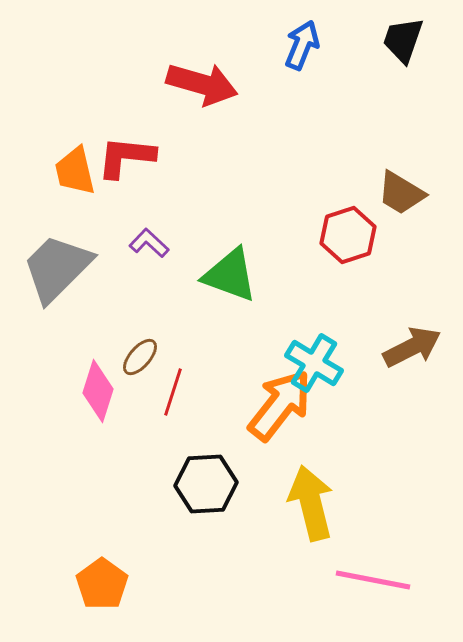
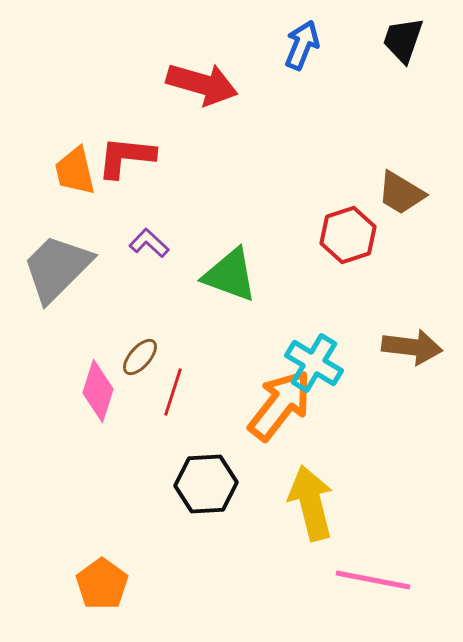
brown arrow: rotated 34 degrees clockwise
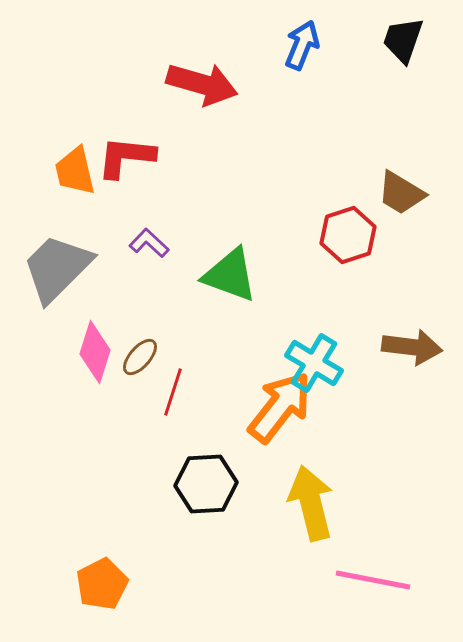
pink diamond: moved 3 px left, 39 px up
orange arrow: moved 2 px down
orange pentagon: rotated 9 degrees clockwise
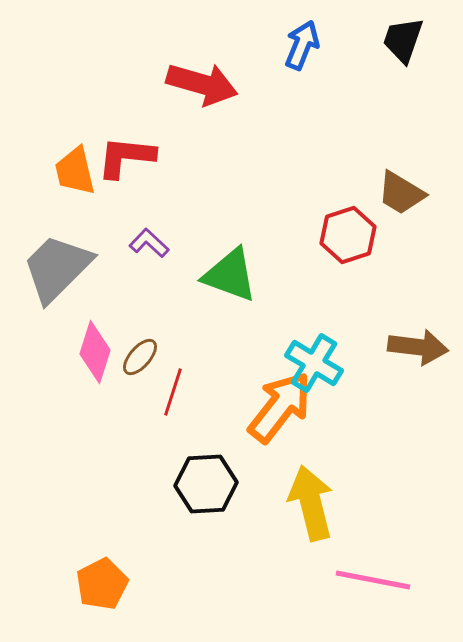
brown arrow: moved 6 px right
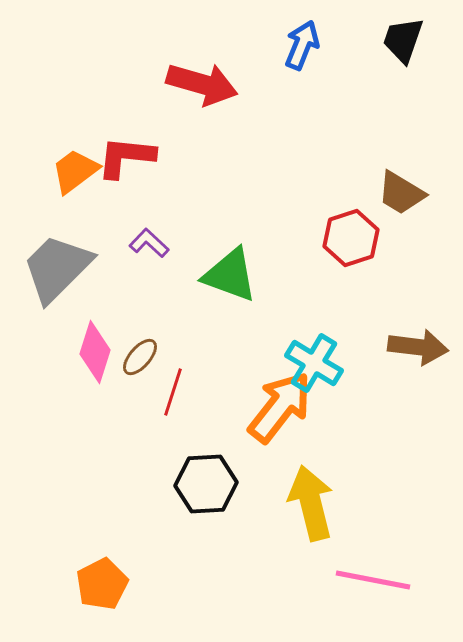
orange trapezoid: rotated 66 degrees clockwise
red hexagon: moved 3 px right, 3 px down
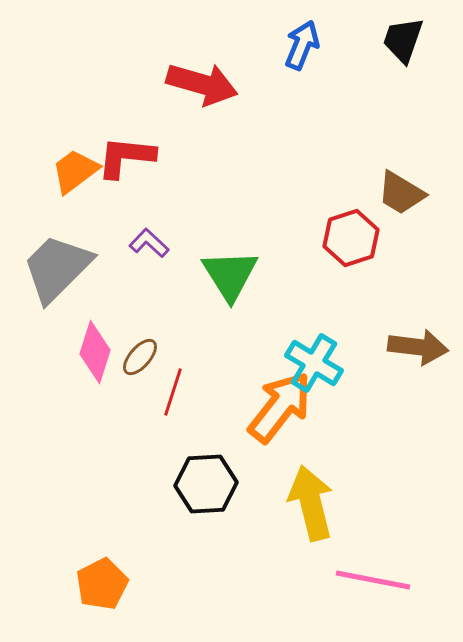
green triangle: rotated 38 degrees clockwise
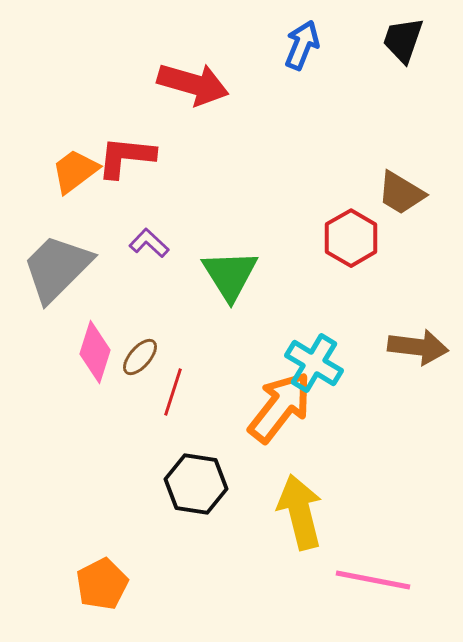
red arrow: moved 9 px left
red hexagon: rotated 12 degrees counterclockwise
black hexagon: moved 10 px left; rotated 12 degrees clockwise
yellow arrow: moved 11 px left, 9 px down
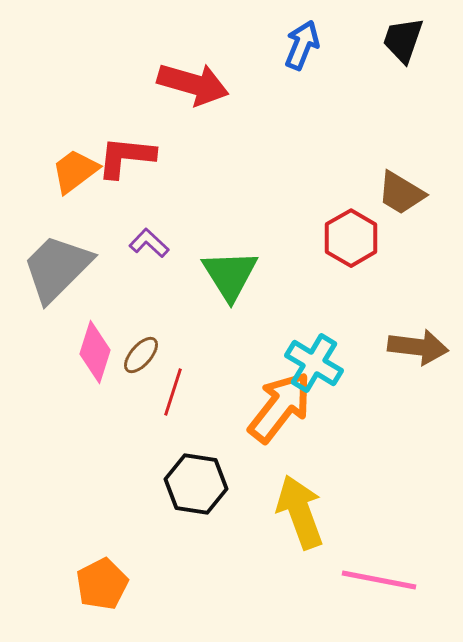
brown ellipse: moved 1 px right, 2 px up
yellow arrow: rotated 6 degrees counterclockwise
pink line: moved 6 px right
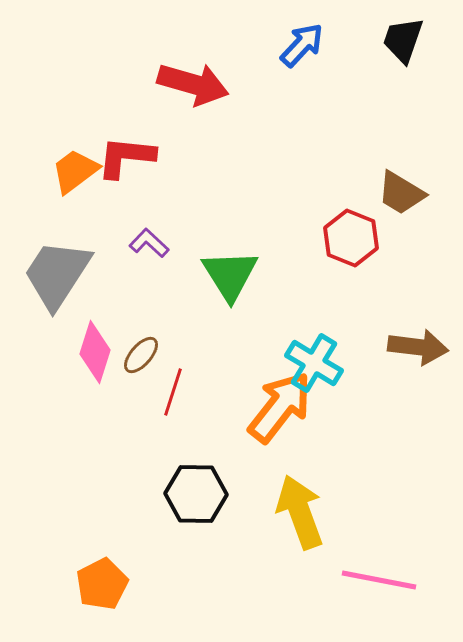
blue arrow: rotated 21 degrees clockwise
red hexagon: rotated 8 degrees counterclockwise
gray trapezoid: moved 6 px down; rotated 12 degrees counterclockwise
black hexagon: moved 10 px down; rotated 8 degrees counterclockwise
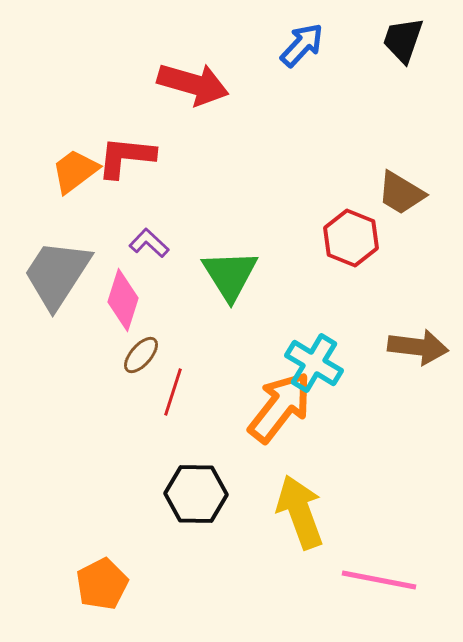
pink diamond: moved 28 px right, 52 px up
